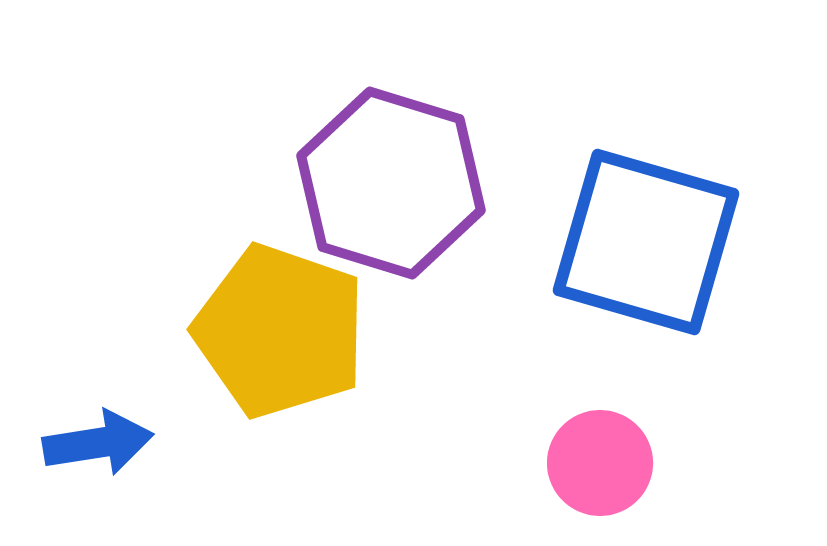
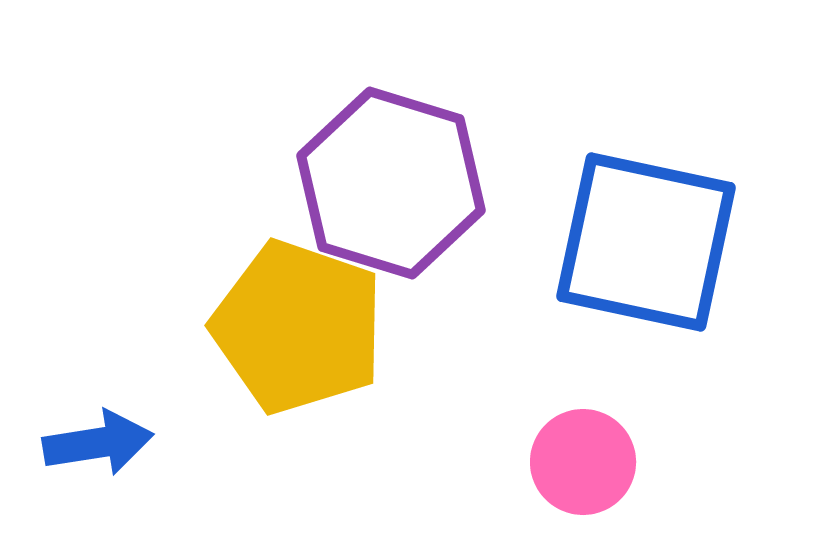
blue square: rotated 4 degrees counterclockwise
yellow pentagon: moved 18 px right, 4 px up
pink circle: moved 17 px left, 1 px up
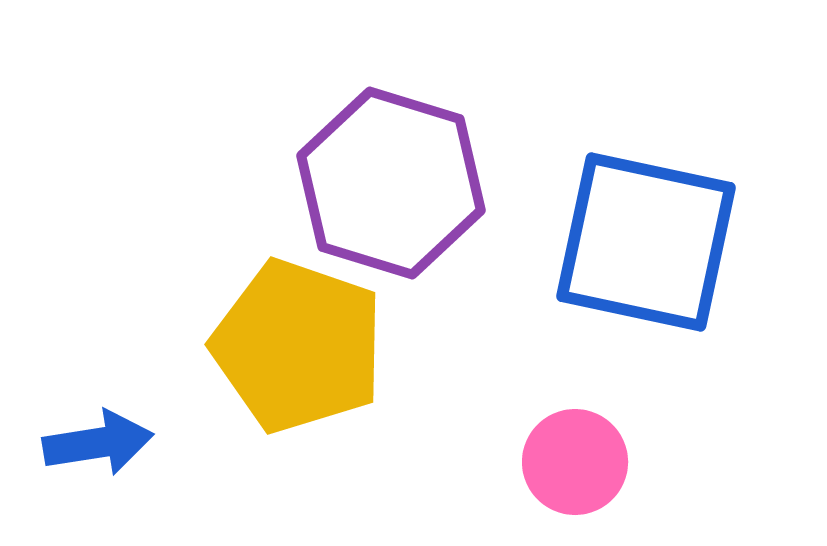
yellow pentagon: moved 19 px down
pink circle: moved 8 px left
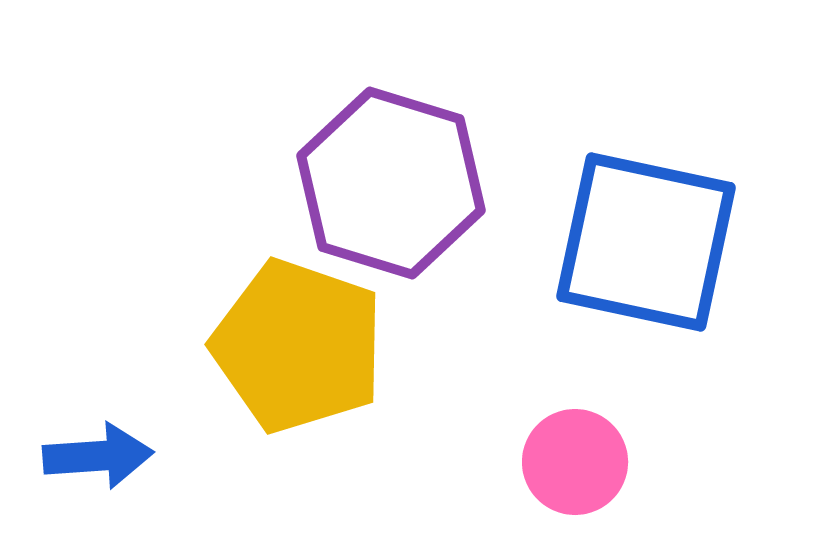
blue arrow: moved 13 px down; rotated 5 degrees clockwise
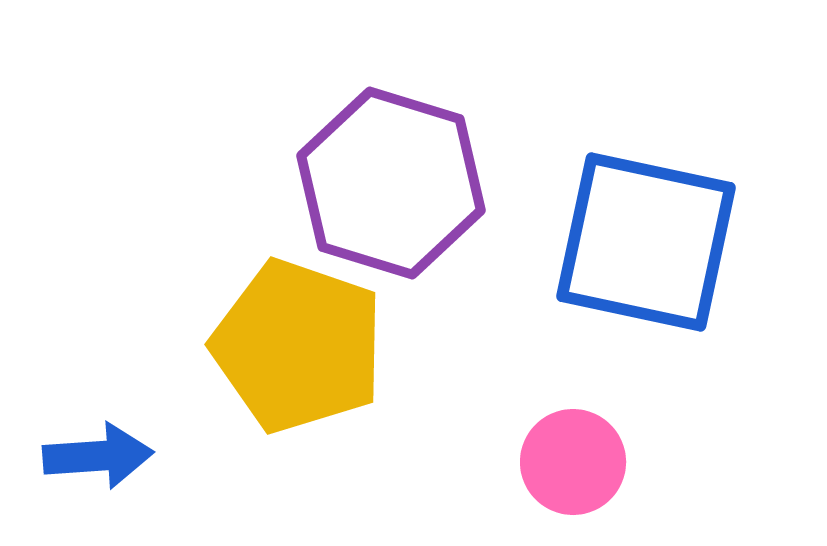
pink circle: moved 2 px left
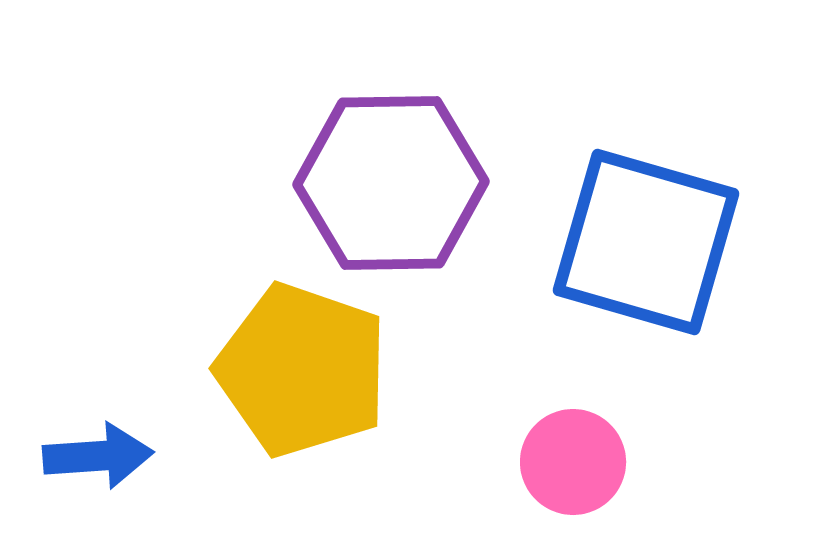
purple hexagon: rotated 18 degrees counterclockwise
blue square: rotated 4 degrees clockwise
yellow pentagon: moved 4 px right, 24 px down
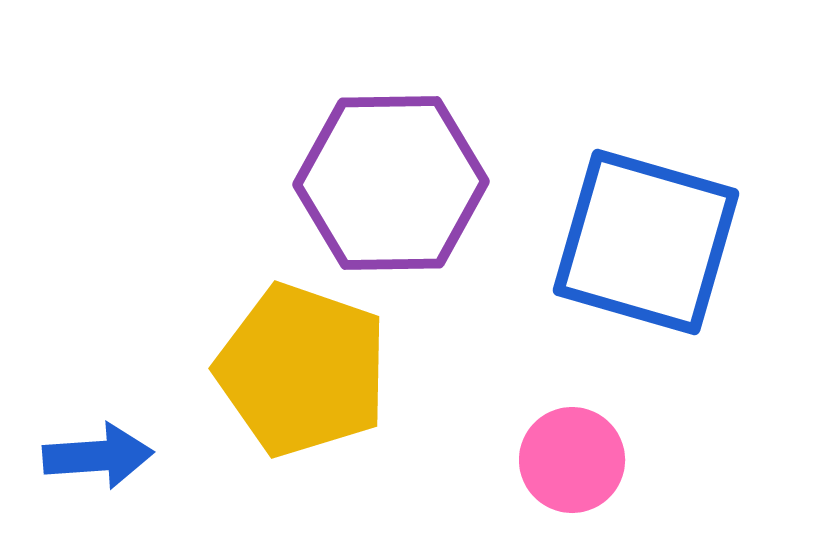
pink circle: moved 1 px left, 2 px up
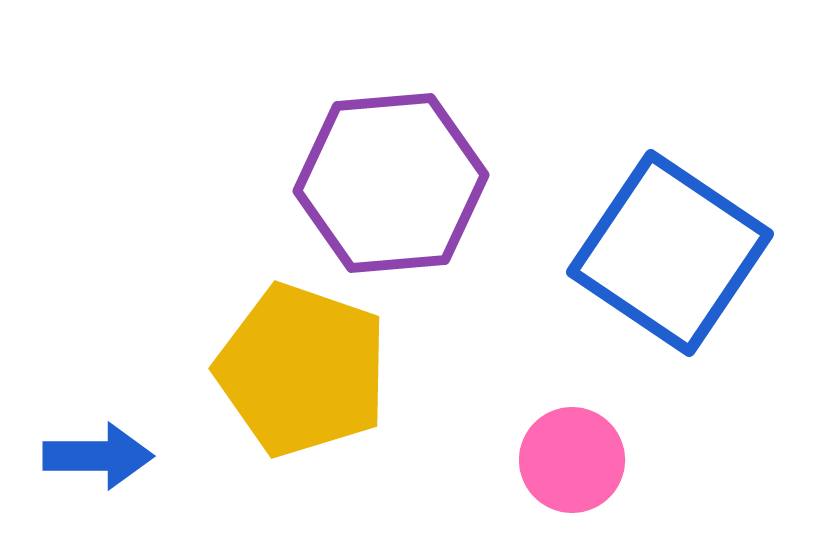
purple hexagon: rotated 4 degrees counterclockwise
blue square: moved 24 px right, 11 px down; rotated 18 degrees clockwise
blue arrow: rotated 4 degrees clockwise
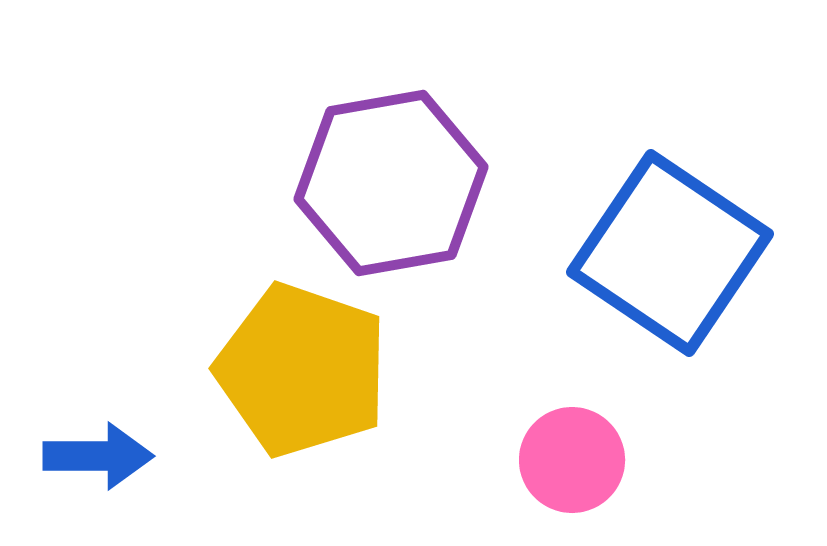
purple hexagon: rotated 5 degrees counterclockwise
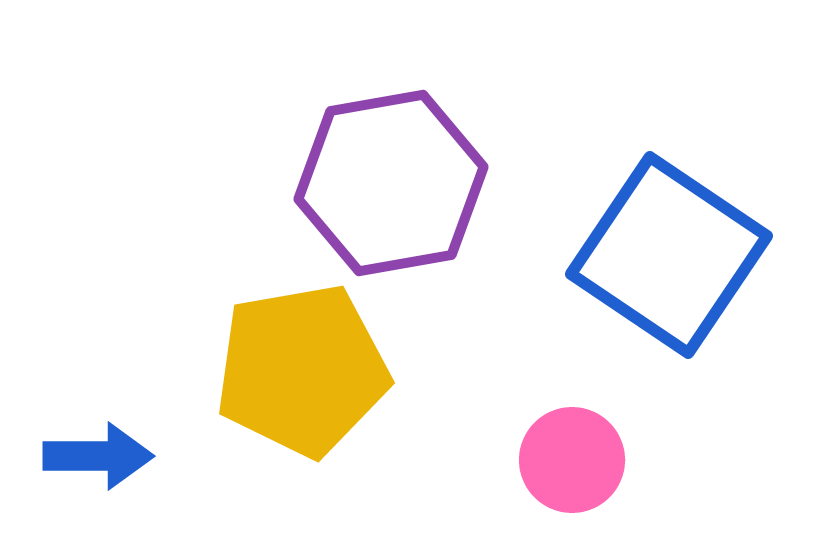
blue square: moved 1 px left, 2 px down
yellow pentagon: rotated 29 degrees counterclockwise
